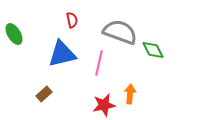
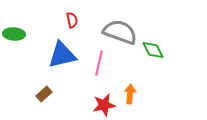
green ellipse: rotated 55 degrees counterclockwise
blue triangle: moved 1 px down
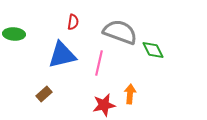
red semicircle: moved 1 px right, 2 px down; rotated 21 degrees clockwise
